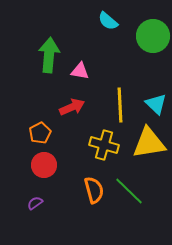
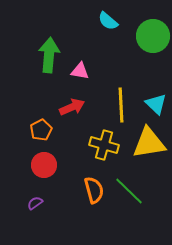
yellow line: moved 1 px right
orange pentagon: moved 1 px right, 3 px up
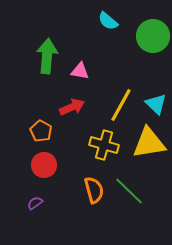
green arrow: moved 2 px left, 1 px down
yellow line: rotated 32 degrees clockwise
orange pentagon: moved 1 px down; rotated 15 degrees counterclockwise
